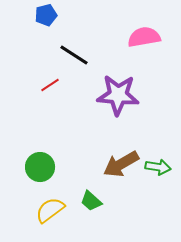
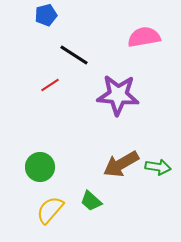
yellow semicircle: rotated 12 degrees counterclockwise
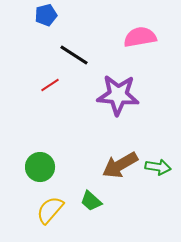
pink semicircle: moved 4 px left
brown arrow: moved 1 px left, 1 px down
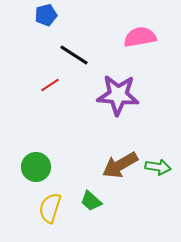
green circle: moved 4 px left
yellow semicircle: moved 2 px up; rotated 24 degrees counterclockwise
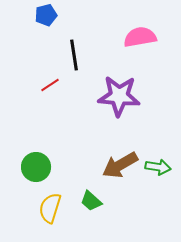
black line: rotated 48 degrees clockwise
purple star: moved 1 px right, 1 px down
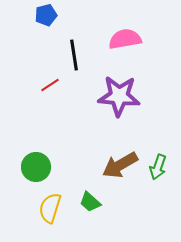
pink semicircle: moved 15 px left, 2 px down
green arrow: rotated 100 degrees clockwise
green trapezoid: moved 1 px left, 1 px down
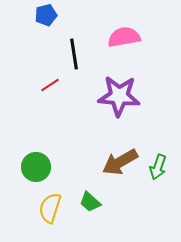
pink semicircle: moved 1 px left, 2 px up
black line: moved 1 px up
brown arrow: moved 3 px up
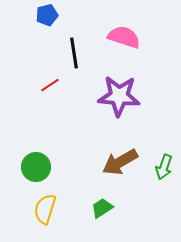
blue pentagon: moved 1 px right
pink semicircle: rotated 28 degrees clockwise
black line: moved 1 px up
green arrow: moved 6 px right
green trapezoid: moved 12 px right, 6 px down; rotated 105 degrees clockwise
yellow semicircle: moved 5 px left, 1 px down
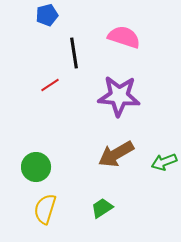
brown arrow: moved 4 px left, 8 px up
green arrow: moved 5 px up; rotated 50 degrees clockwise
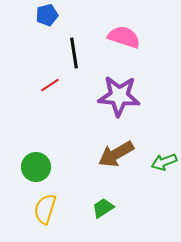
green trapezoid: moved 1 px right
